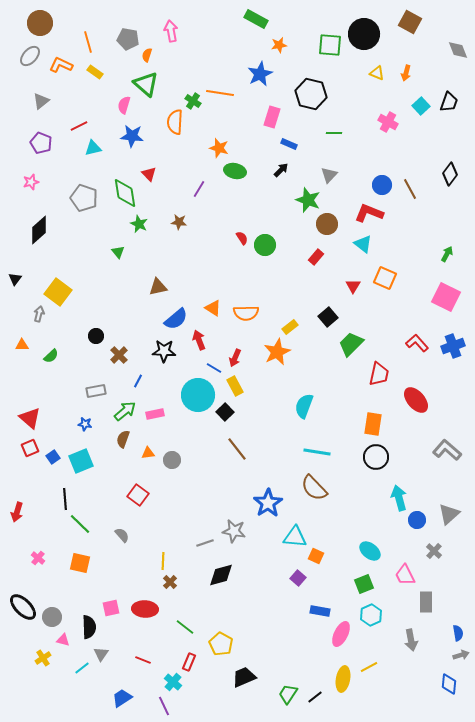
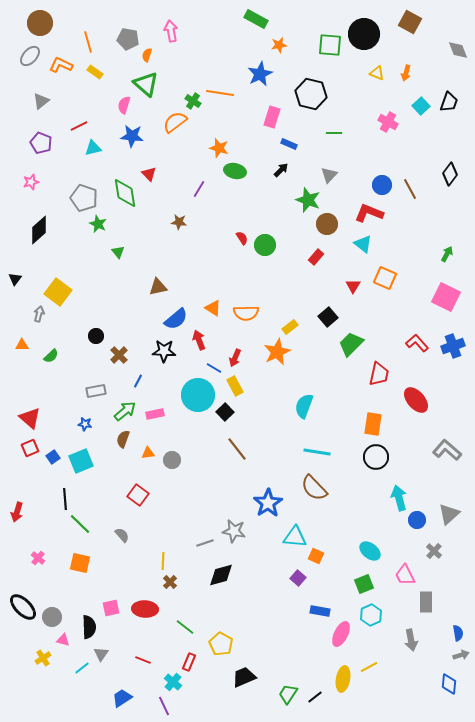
orange semicircle at (175, 122): rotated 50 degrees clockwise
green star at (139, 224): moved 41 px left
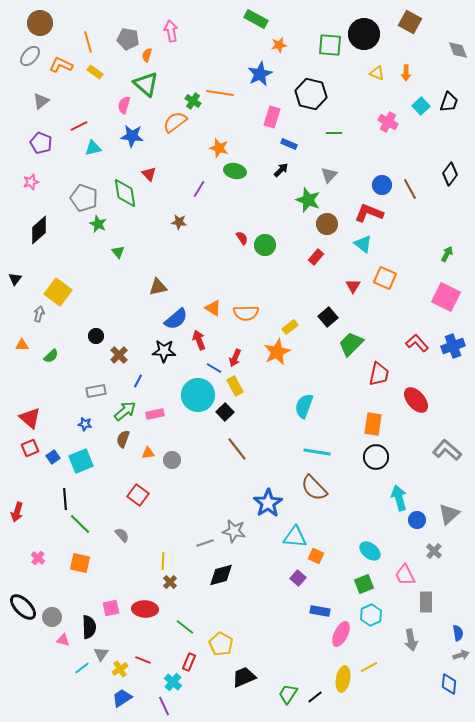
orange arrow at (406, 73): rotated 14 degrees counterclockwise
yellow cross at (43, 658): moved 77 px right, 11 px down
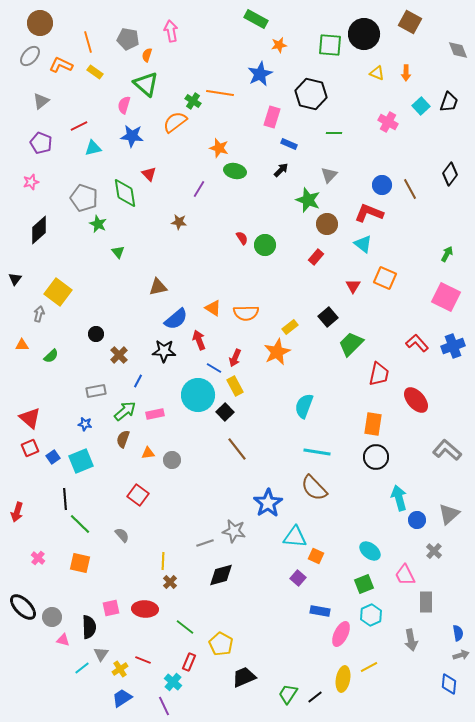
black circle at (96, 336): moved 2 px up
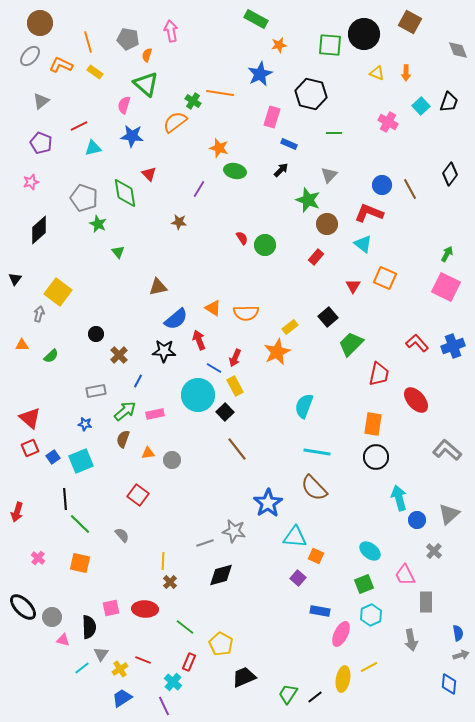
pink square at (446, 297): moved 10 px up
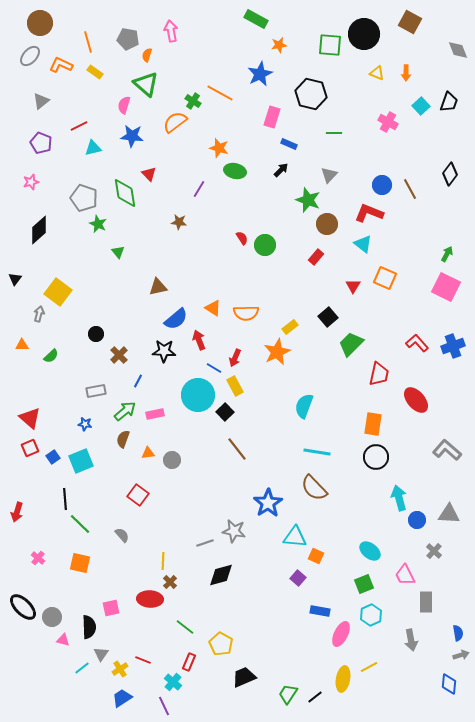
orange line at (220, 93): rotated 20 degrees clockwise
gray triangle at (449, 514): rotated 45 degrees clockwise
red ellipse at (145, 609): moved 5 px right, 10 px up
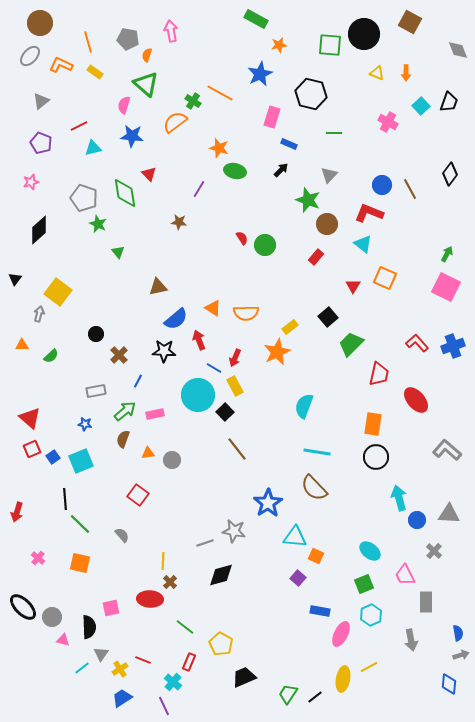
red square at (30, 448): moved 2 px right, 1 px down
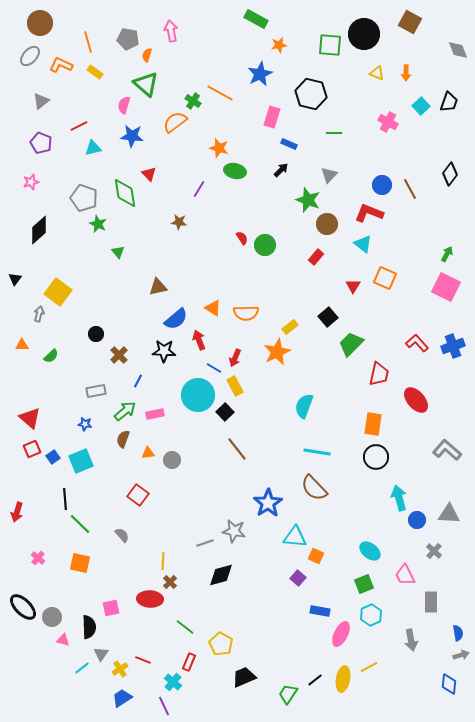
gray rectangle at (426, 602): moved 5 px right
black line at (315, 697): moved 17 px up
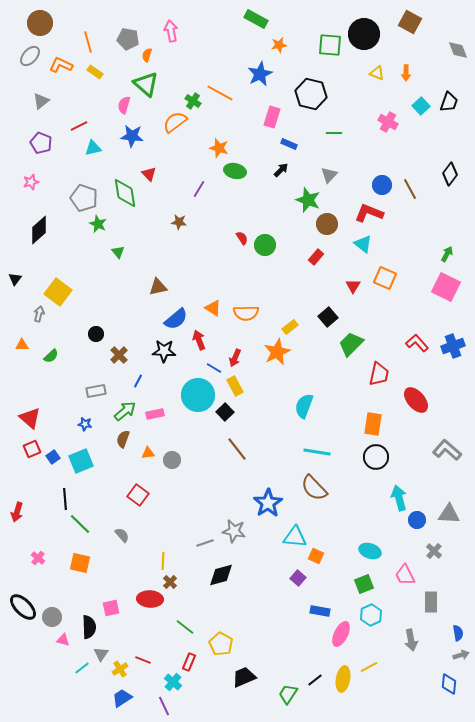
cyan ellipse at (370, 551): rotated 20 degrees counterclockwise
